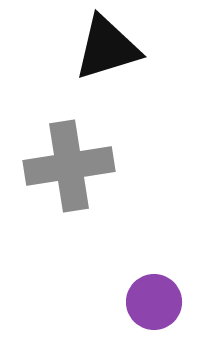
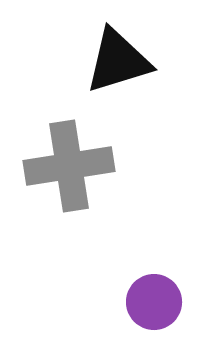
black triangle: moved 11 px right, 13 px down
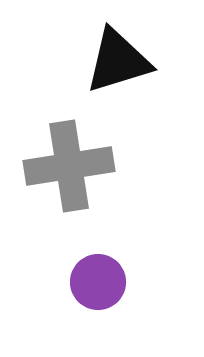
purple circle: moved 56 px left, 20 px up
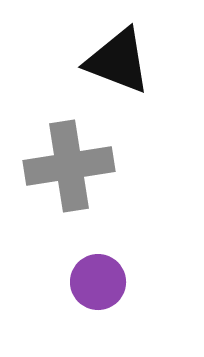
black triangle: rotated 38 degrees clockwise
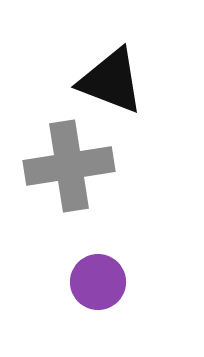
black triangle: moved 7 px left, 20 px down
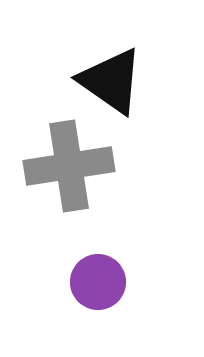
black triangle: rotated 14 degrees clockwise
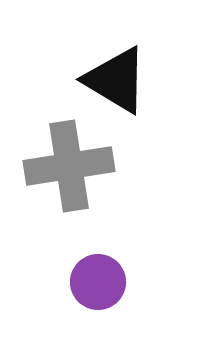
black triangle: moved 5 px right, 1 px up; rotated 4 degrees counterclockwise
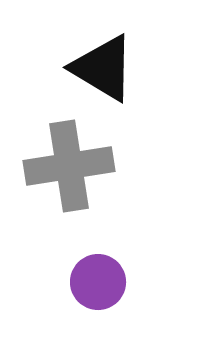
black triangle: moved 13 px left, 12 px up
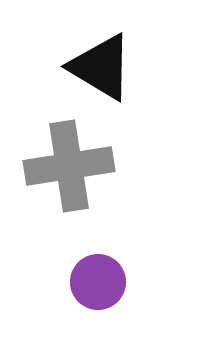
black triangle: moved 2 px left, 1 px up
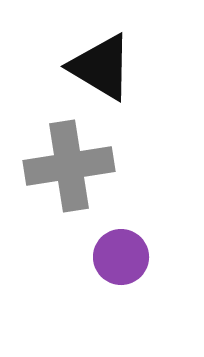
purple circle: moved 23 px right, 25 px up
